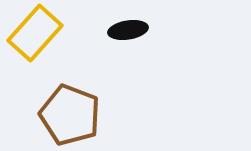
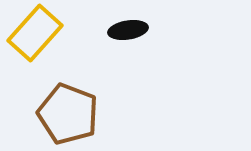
brown pentagon: moved 2 px left, 1 px up
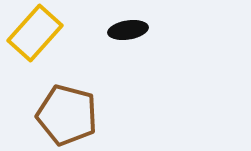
brown pentagon: moved 1 px left, 1 px down; rotated 6 degrees counterclockwise
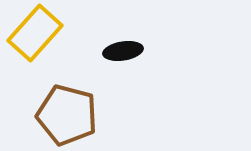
black ellipse: moved 5 px left, 21 px down
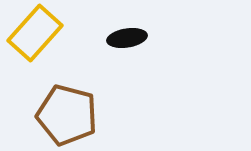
black ellipse: moved 4 px right, 13 px up
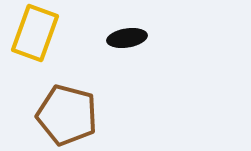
yellow rectangle: rotated 22 degrees counterclockwise
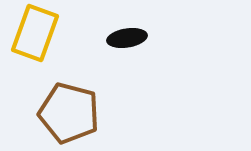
brown pentagon: moved 2 px right, 2 px up
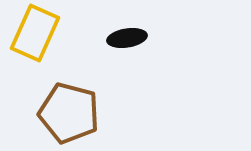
yellow rectangle: rotated 4 degrees clockwise
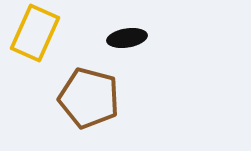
brown pentagon: moved 20 px right, 15 px up
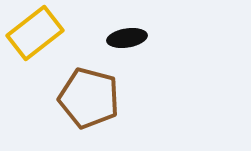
yellow rectangle: rotated 28 degrees clockwise
